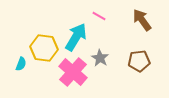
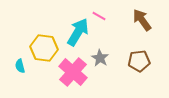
cyan arrow: moved 2 px right, 5 px up
cyan semicircle: moved 1 px left, 2 px down; rotated 144 degrees clockwise
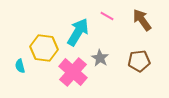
pink line: moved 8 px right
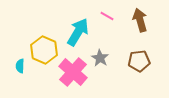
brown arrow: moved 2 px left; rotated 20 degrees clockwise
yellow hexagon: moved 2 px down; rotated 16 degrees clockwise
cyan semicircle: rotated 16 degrees clockwise
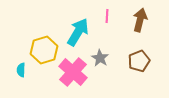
pink line: rotated 64 degrees clockwise
brown arrow: rotated 30 degrees clockwise
yellow hexagon: rotated 20 degrees clockwise
brown pentagon: rotated 15 degrees counterclockwise
cyan semicircle: moved 1 px right, 4 px down
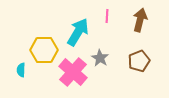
yellow hexagon: rotated 16 degrees clockwise
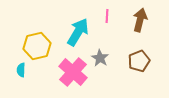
yellow hexagon: moved 7 px left, 4 px up; rotated 12 degrees counterclockwise
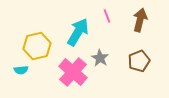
pink line: rotated 24 degrees counterclockwise
cyan semicircle: rotated 96 degrees counterclockwise
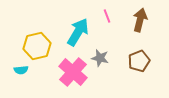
gray star: rotated 18 degrees counterclockwise
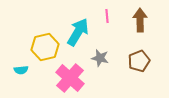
pink line: rotated 16 degrees clockwise
brown arrow: rotated 15 degrees counterclockwise
yellow hexagon: moved 8 px right, 1 px down
pink cross: moved 3 px left, 6 px down
